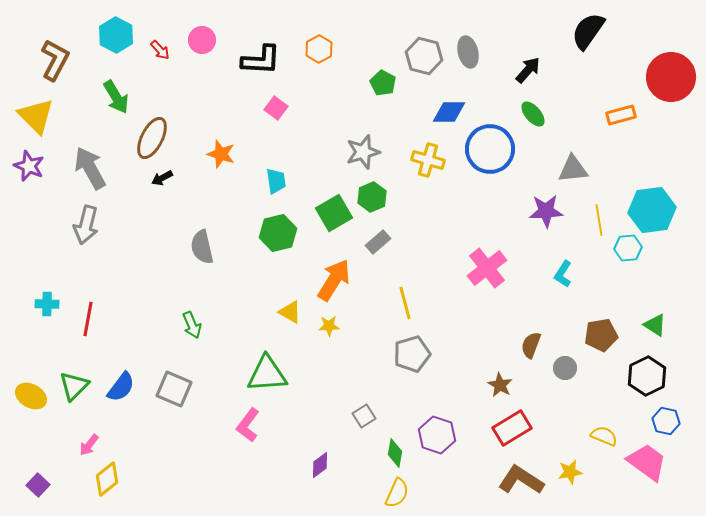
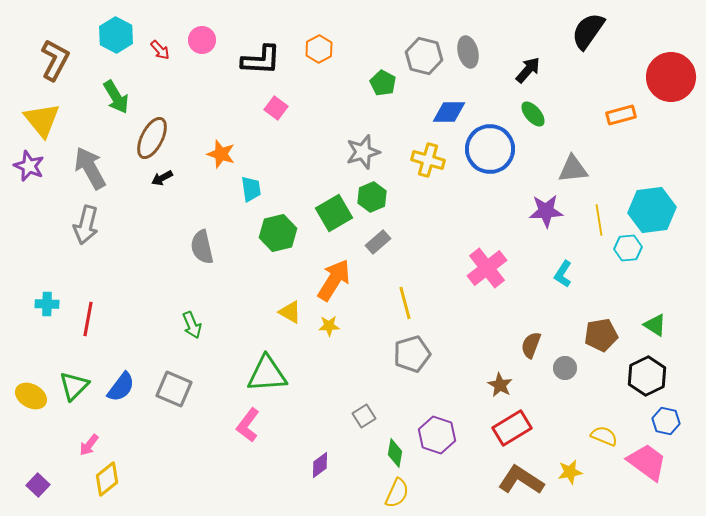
yellow triangle at (36, 116): moved 6 px right, 4 px down; rotated 6 degrees clockwise
cyan trapezoid at (276, 181): moved 25 px left, 8 px down
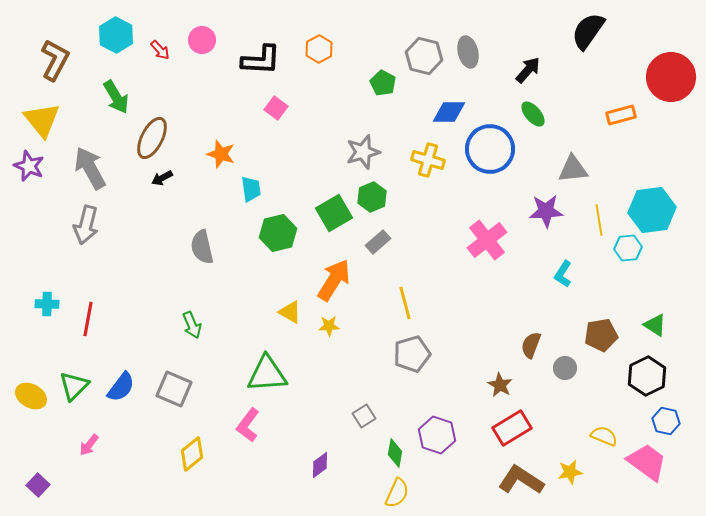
pink cross at (487, 268): moved 28 px up
yellow diamond at (107, 479): moved 85 px right, 25 px up
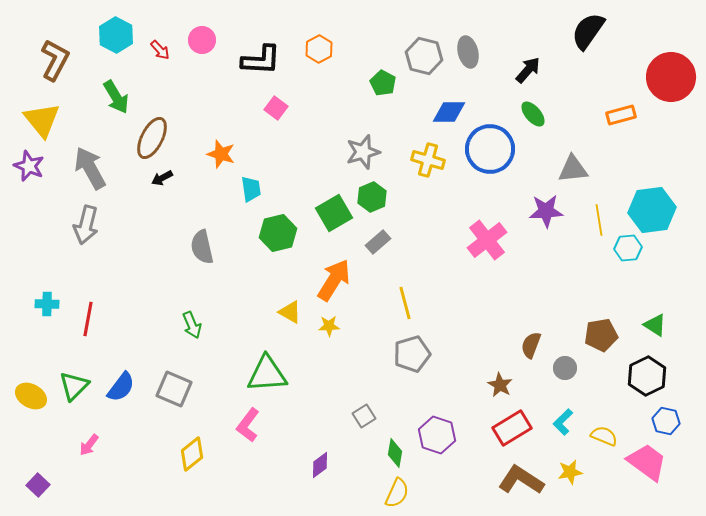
cyan L-shape at (563, 274): moved 148 px down; rotated 12 degrees clockwise
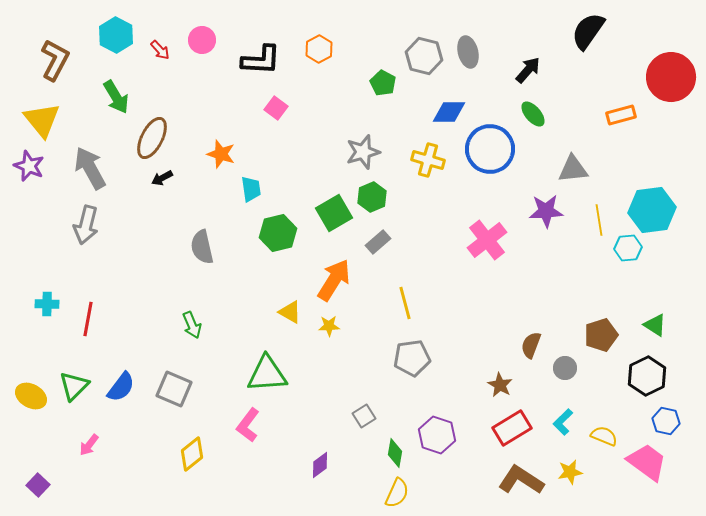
brown pentagon at (601, 335): rotated 8 degrees counterclockwise
gray pentagon at (412, 354): moved 4 px down; rotated 9 degrees clockwise
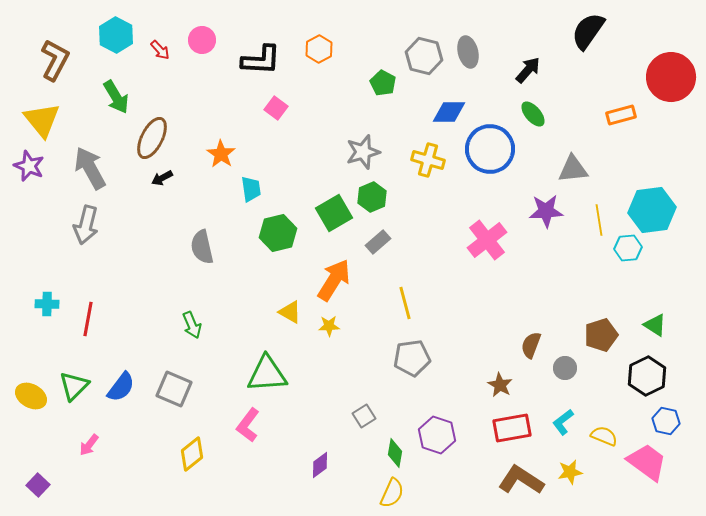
orange star at (221, 154): rotated 16 degrees clockwise
cyan L-shape at (563, 422): rotated 8 degrees clockwise
red rectangle at (512, 428): rotated 21 degrees clockwise
yellow semicircle at (397, 493): moved 5 px left
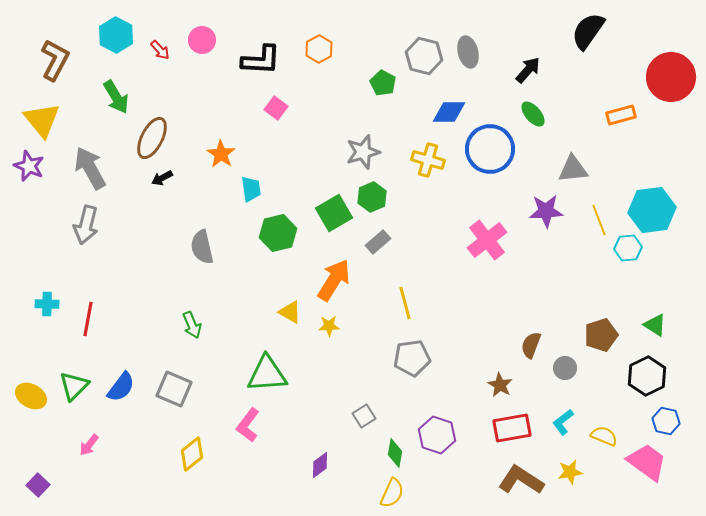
yellow line at (599, 220): rotated 12 degrees counterclockwise
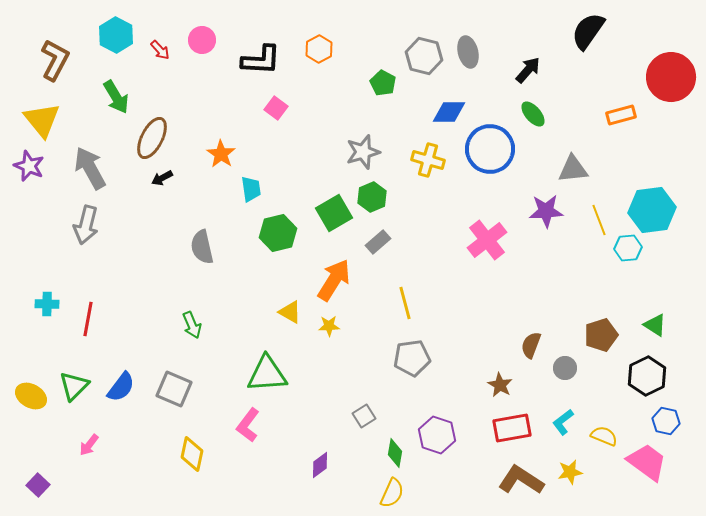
yellow diamond at (192, 454): rotated 40 degrees counterclockwise
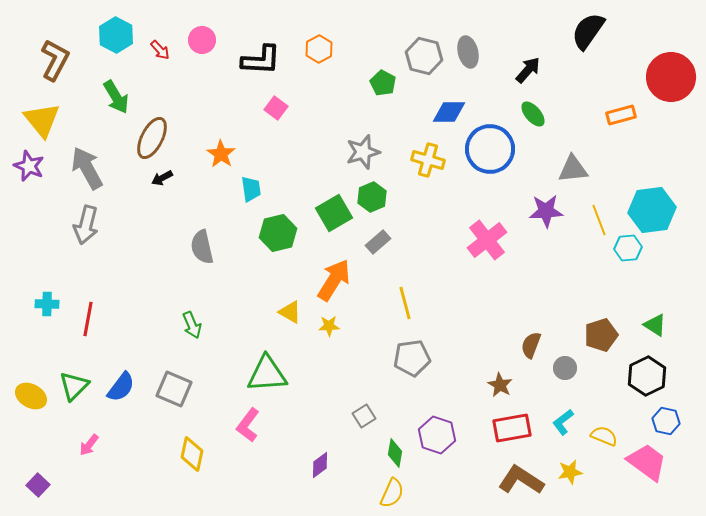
gray arrow at (90, 168): moved 3 px left
